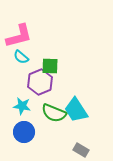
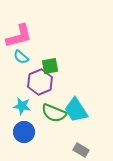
green square: rotated 12 degrees counterclockwise
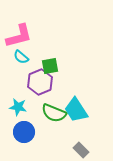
cyan star: moved 4 px left, 1 px down
gray rectangle: rotated 14 degrees clockwise
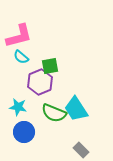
cyan trapezoid: moved 1 px up
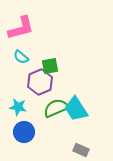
pink L-shape: moved 2 px right, 8 px up
green semicircle: moved 2 px right, 5 px up; rotated 135 degrees clockwise
gray rectangle: rotated 21 degrees counterclockwise
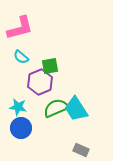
pink L-shape: moved 1 px left
blue circle: moved 3 px left, 4 px up
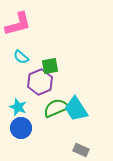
pink L-shape: moved 2 px left, 4 px up
cyan star: rotated 12 degrees clockwise
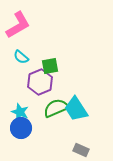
pink L-shape: moved 1 px down; rotated 16 degrees counterclockwise
cyan star: moved 2 px right, 5 px down
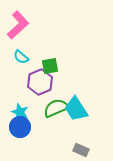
pink L-shape: rotated 12 degrees counterclockwise
blue circle: moved 1 px left, 1 px up
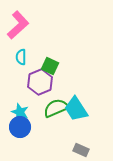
cyan semicircle: rotated 49 degrees clockwise
green square: rotated 36 degrees clockwise
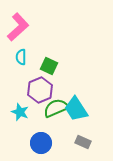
pink L-shape: moved 2 px down
green square: moved 1 px left
purple hexagon: moved 8 px down
blue circle: moved 21 px right, 16 px down
gray rectangle: moved 2 px right, 8 px up
